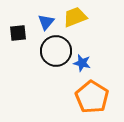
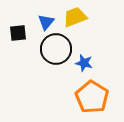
black circle: moved 2 px up
blue star: moved 2 px right
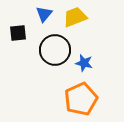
blue triangle: moved 2 px left, 8 px up
black circle: moved 1 px left, 1 px down
orange pentagon: moved 11 px left, 2 px down; rotated 16 degrees clockwise
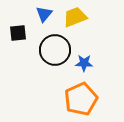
blue star: rotated 12 degrees counterclockwise
